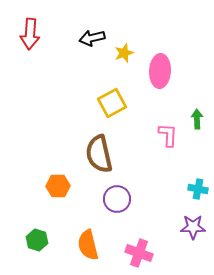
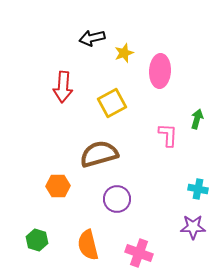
red arrow: moved 33 px right, 53 px down
green arrow: rotated 18 degrees clockwise
brown semicircle: rotated 87 degrees clockwise
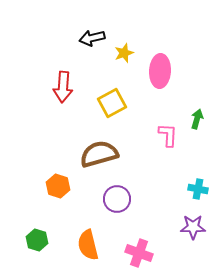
orange hexagon: rotated 20 degrees clockwise
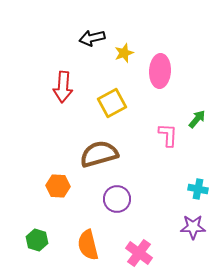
green arrow: rotated 24 degrees clockwise
orange hexagon: rotated 15 degrees counterclockwise
pink cross: rotated 16 degrees clockwise
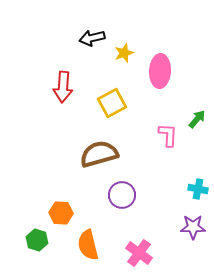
orange hexagon: moved 3 px right, 27 px down
purple circle: moved 5 px right, 4 px up
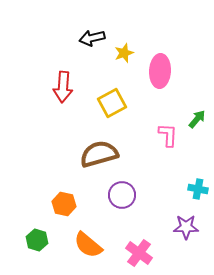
orange hexagon: moved 3 px right, 9 px up; rotated 10 degrees clockwise
purple star: moved 7 px left
orange semicircle: rotated 36 degrees counterclockwise
